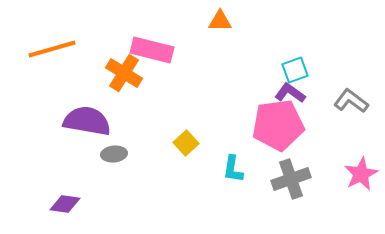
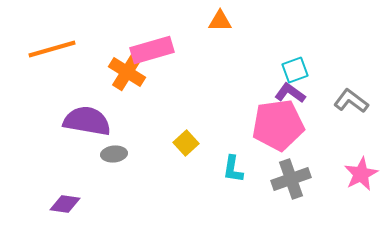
pink rectangle: rotated 30 degrees counterclockwise
orange cross: moved 3 px right, 1 px up
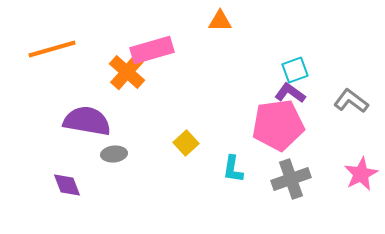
orange cross: rotated 9 degrees clockwise
purple diamond: moved 2 px right, 19 px up; rotated 60 degrees clockwise
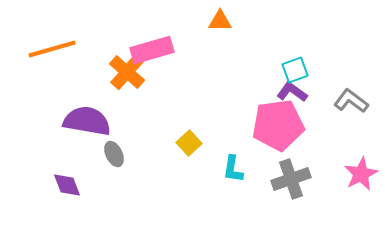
purple L-shape: moved 2 px right, 1 px up
yellow square: moved 3 px right
gray ellipse: rotated 70 degrees clockwise
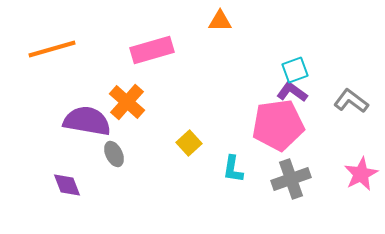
orange cross: moved 30 px down
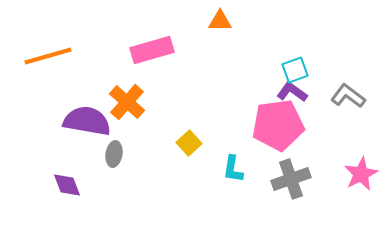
orange line: moved 4 px left, 7 px down
gray L-shape: moved 3 px left, 5 px up
gray ellipse: rotated 35 degrees clockwise
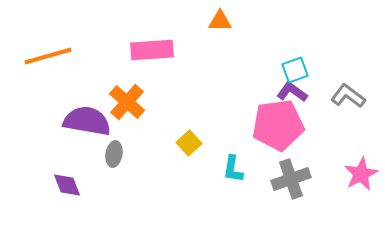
pink rectangle: rotated 12 degrees clockwise
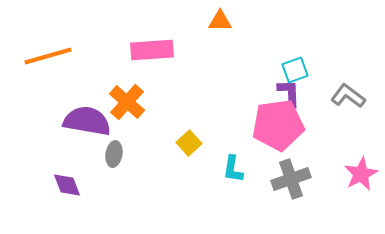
purple L-shape: moved 3 px left, 1 px down; rotated 52 degrees clockwise
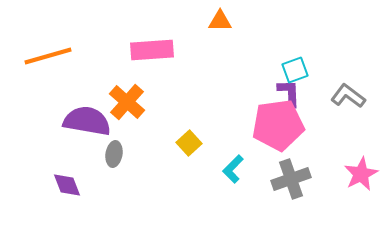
cyan L-shape: rotated 36 degrees clockwise
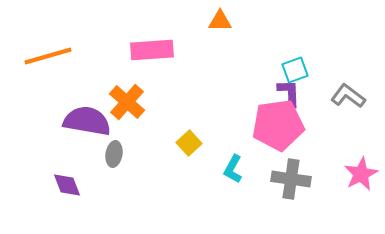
cyan L-shape: rotated 16 degrees counterclockwise
gray cross: rotated 27 degrees clockwise
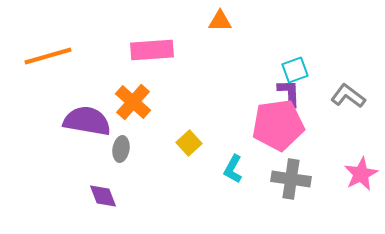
orange cross: moved 6 px right
gray ellipse: moved 7 px right, 5 px up
purple diamond: moved 36 px right, 11 px down
